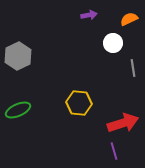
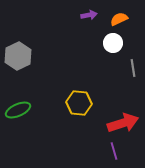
orange semicircle: moved 10 px left
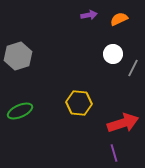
white circle: moved 11 px down
gray hexagon: rotated 8 degrees clockwise
gray line: rotated 36 degrees clockwise
green ellipse: moved 2 px right, 1 px down
purple line: moved 2 px down
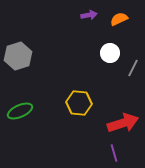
white circle: moved 3 px left, 1 px up
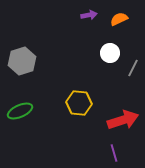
gray hexagon: moved 4 px right, 5 px down
red arrow: moved 3 px up
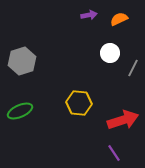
purple line: rotated 18 degrees counterclockwise
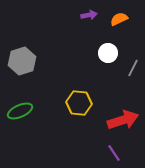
white circle: moved 2 px left
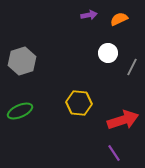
gray line: moved 1 px left, 1 px up
